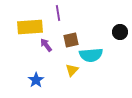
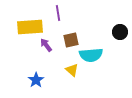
yellow triangle: rotated 32 degrees counterclockwise
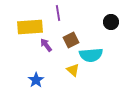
black circle: moved 9 px left, 10 px up
brown square: rotated 14 degrees counterclockwise
yellow triangle: moved 1 px right
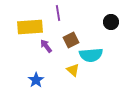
purple arrow: moved 1 px down
